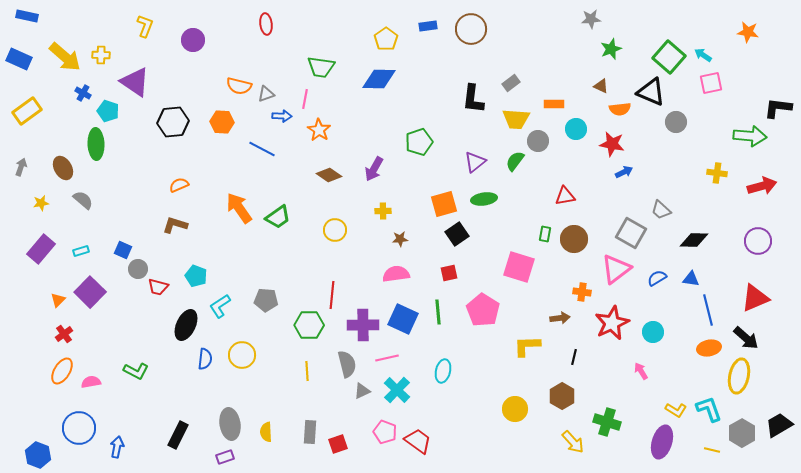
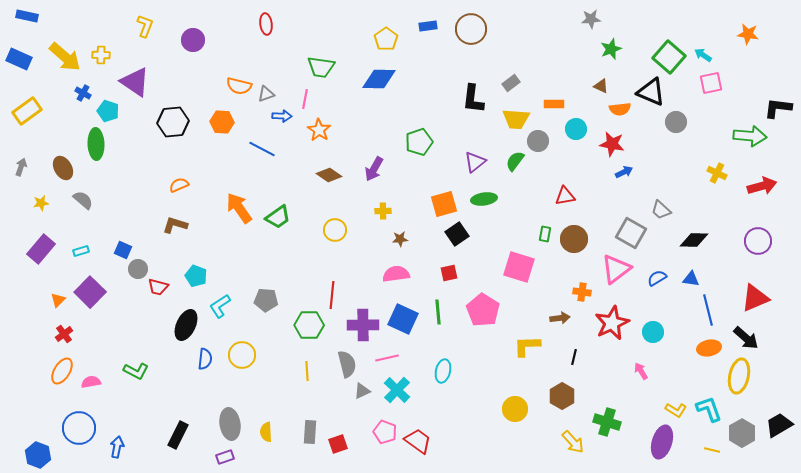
orange star at (748, 32): moved 2 px down
yellow cross at (717, 173): rotated 18 degrees clockwise
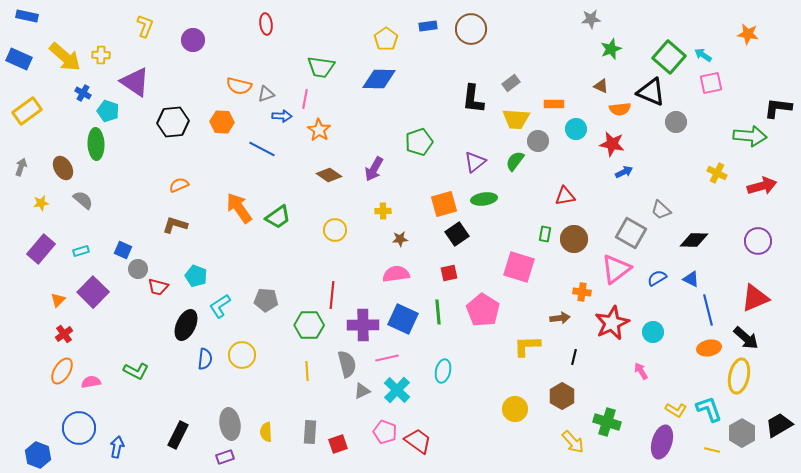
blue triangle at (691, 279): rotated 18 degrees clockwise
purple square at (90, 292): moved 3 px right
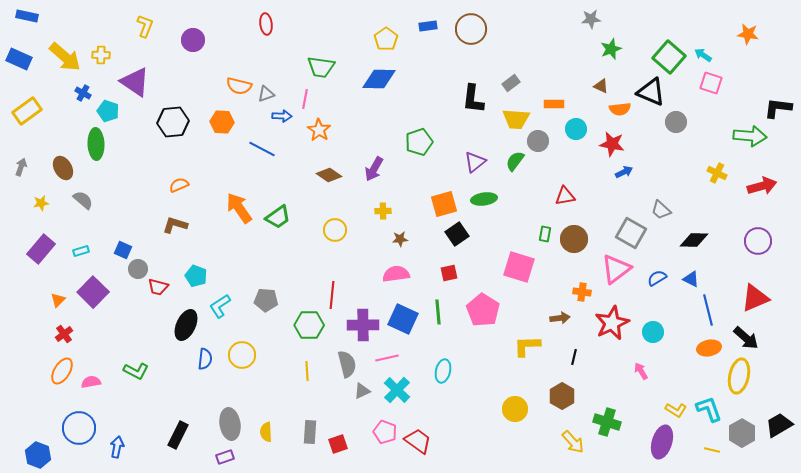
pink square at (711, 83): rotated 30 degrees clockwise
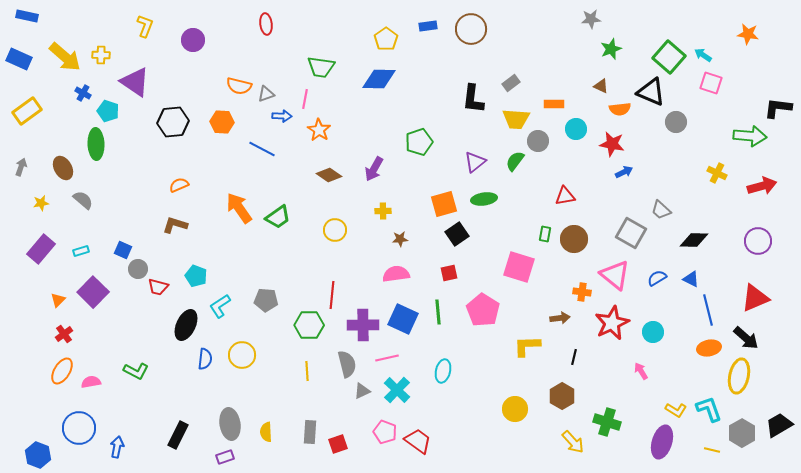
pink triangle at (616, 269): moved 1 px left, 6 px down; rotated 44 degrees counterclockwise
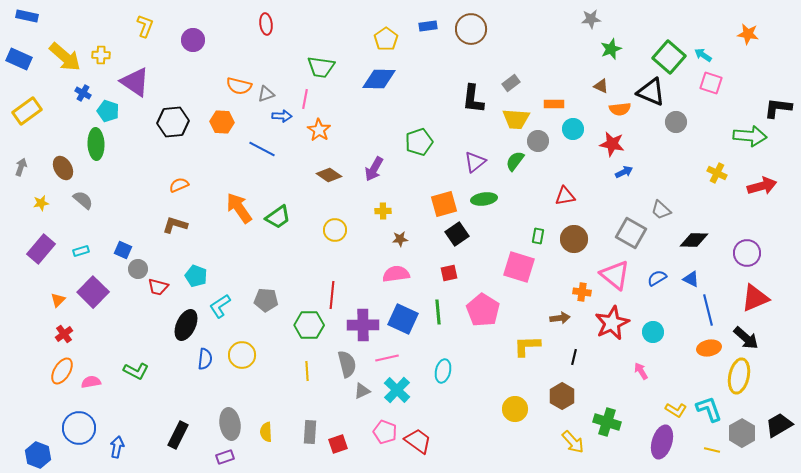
cyan circle at (576, 129): moved 3 px left
green rectangle at (545, 234): moved 7 px left, 2 px down
purple circle at (758, 241): moved 11 px left, 12 px down
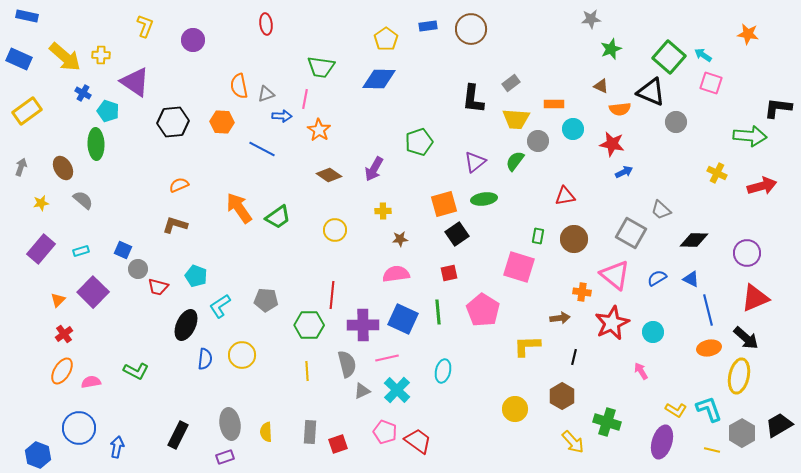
orange semicircle at (239, 86): rotated 65 degrees clockwise
